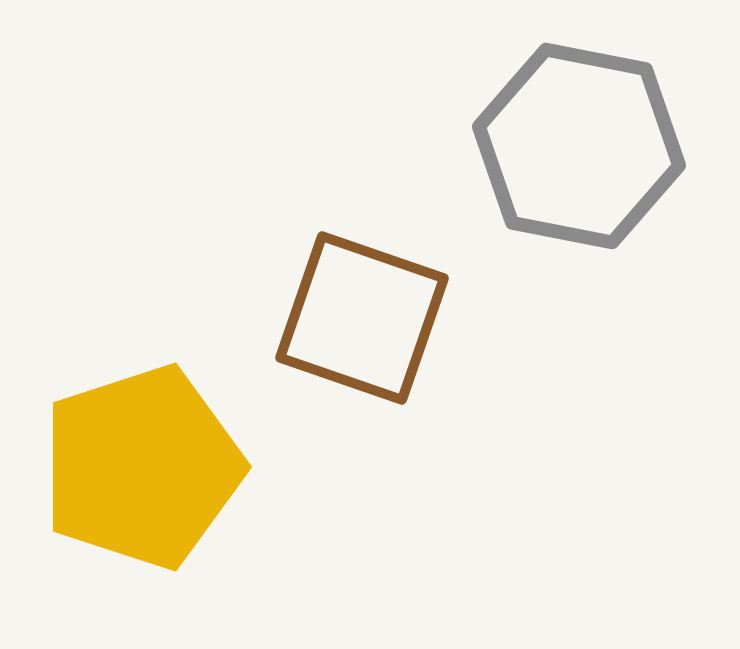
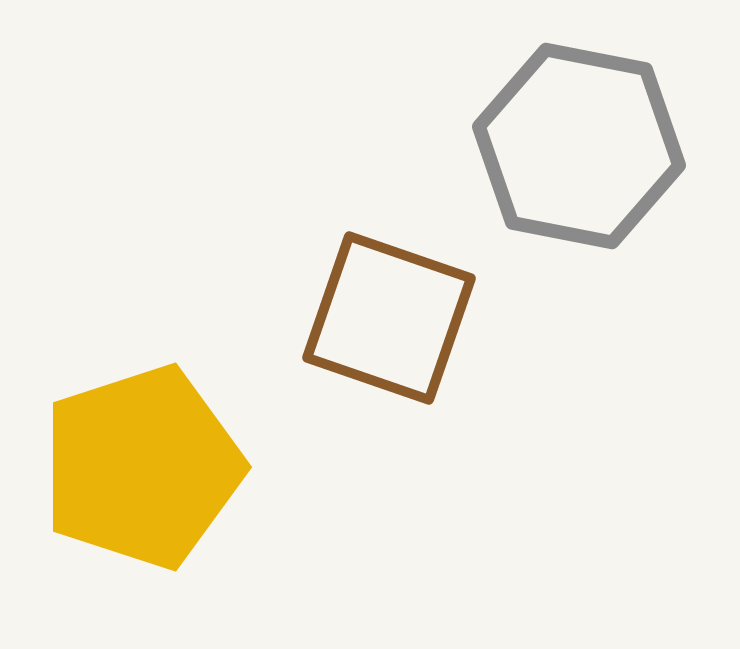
brown square: moved 27 px right
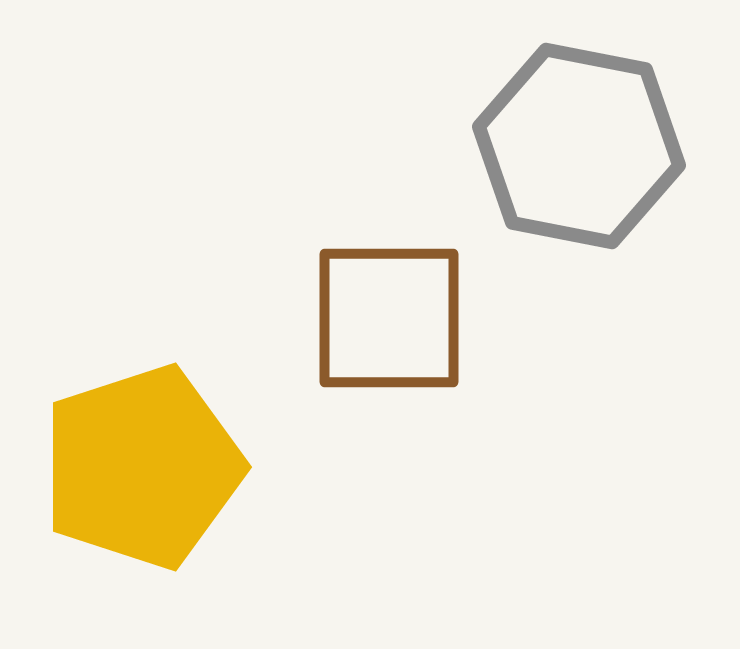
brown square: rotated 19 degrees counterclockwise
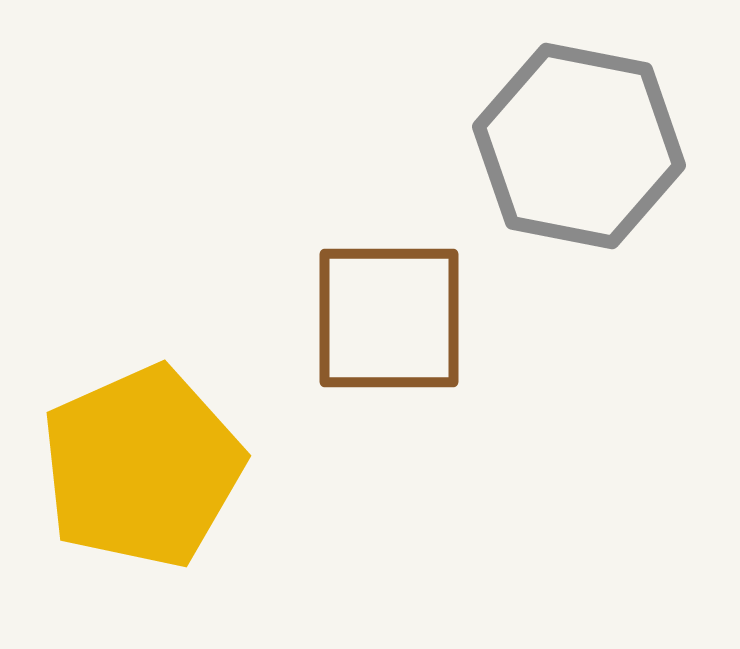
yellow pentagon: rotated 6 degrees counterclockwise
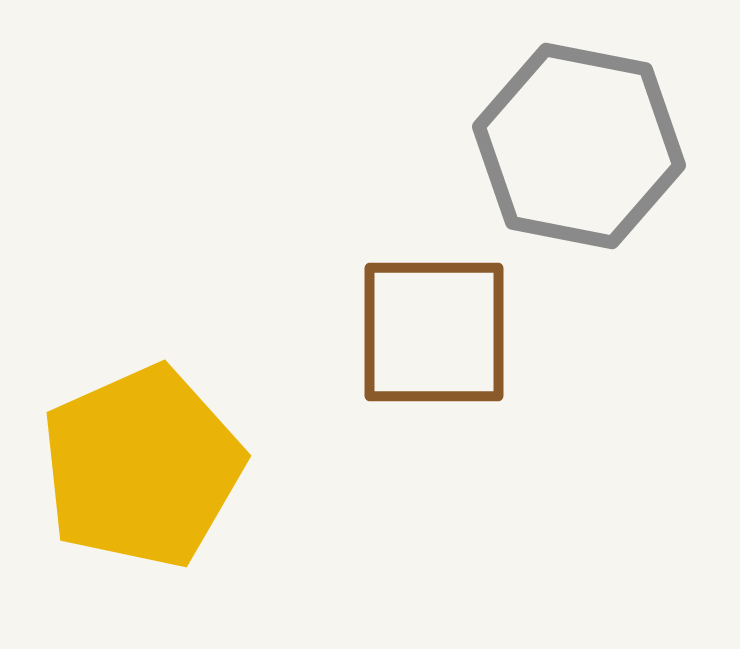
brown square: moved 45 px right, 14 px down
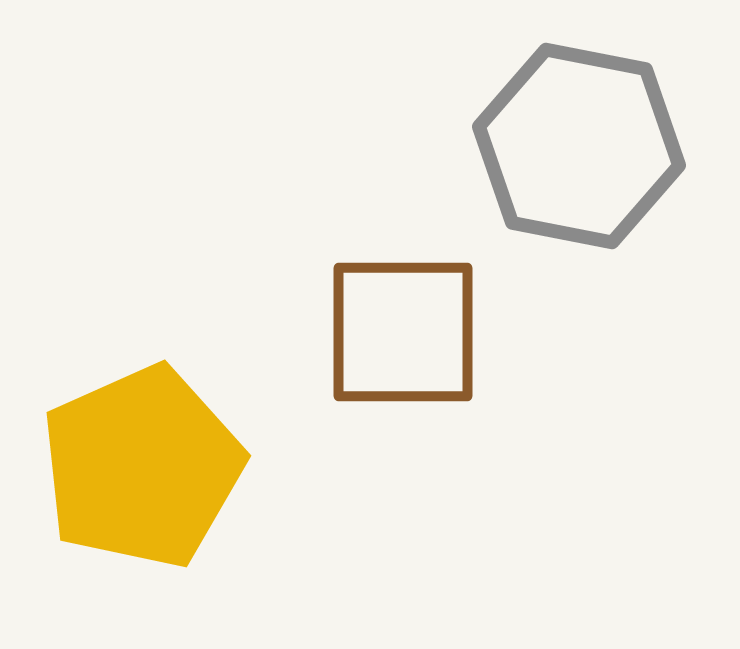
brown square: moved 31 px left
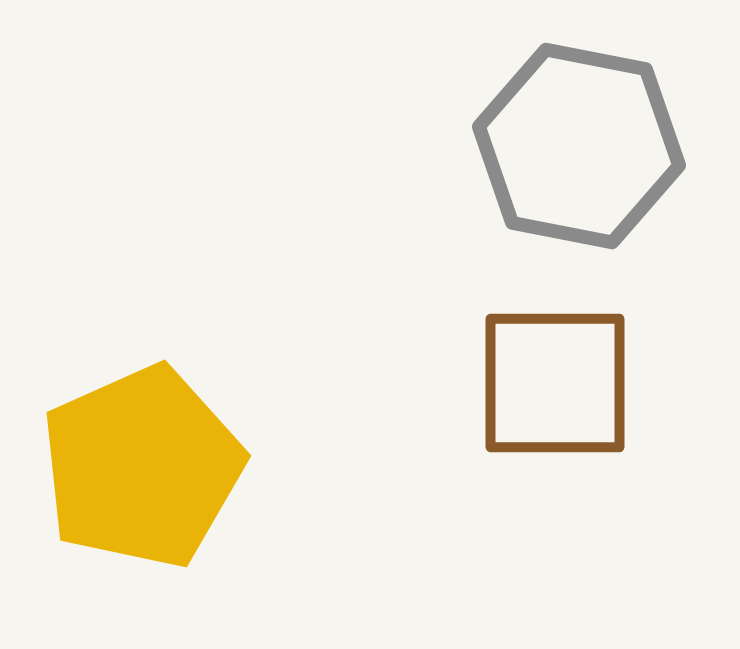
brown square: moved 152 px right, 51 px down
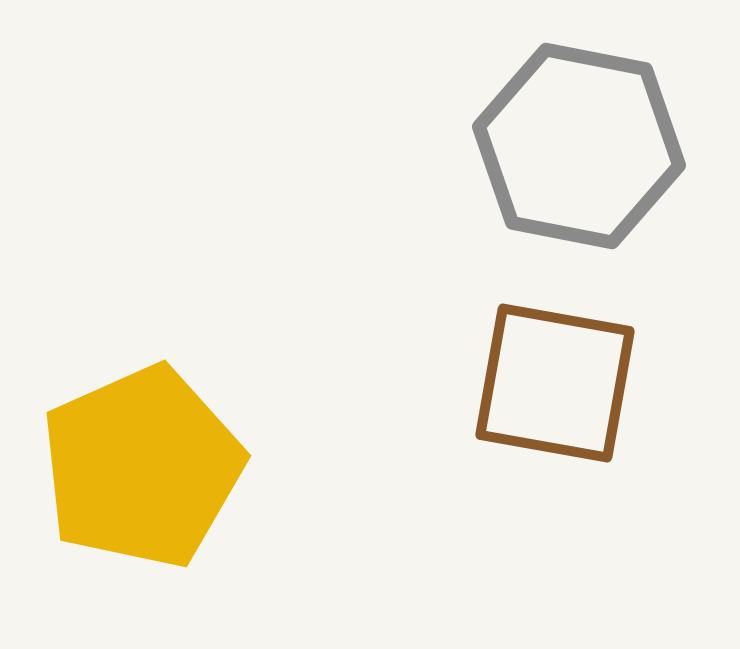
brown square: rotated 10 degrees clockwise
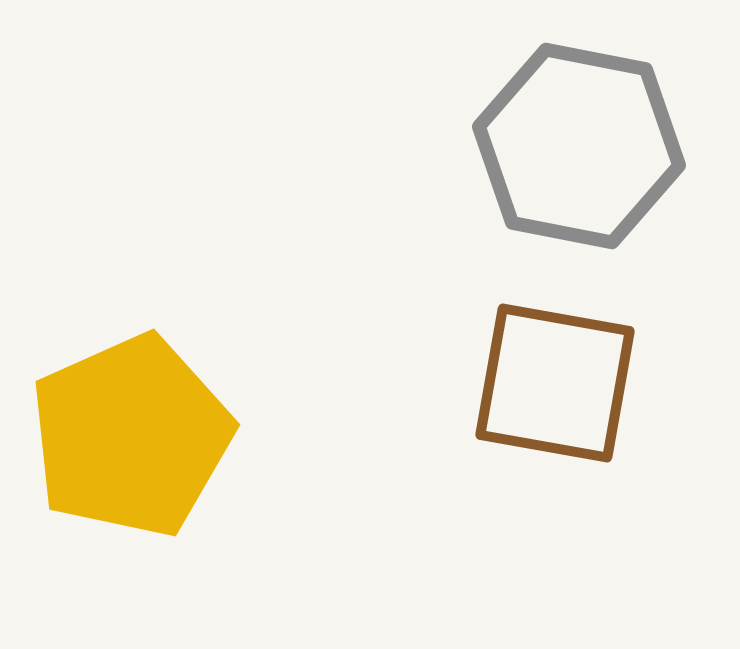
yellow pentagon: moved 11 px left, 31 px up
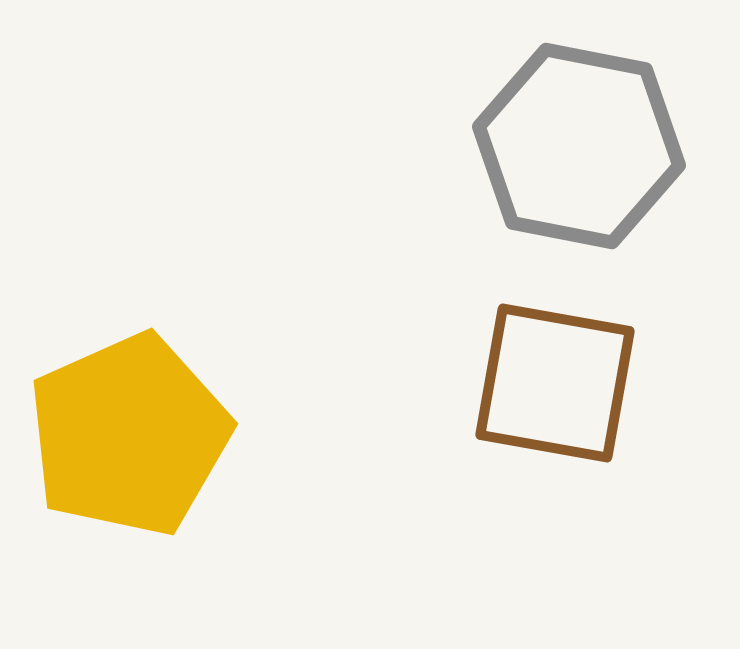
yellow pentagon: moved 2 px left, 1 px up
